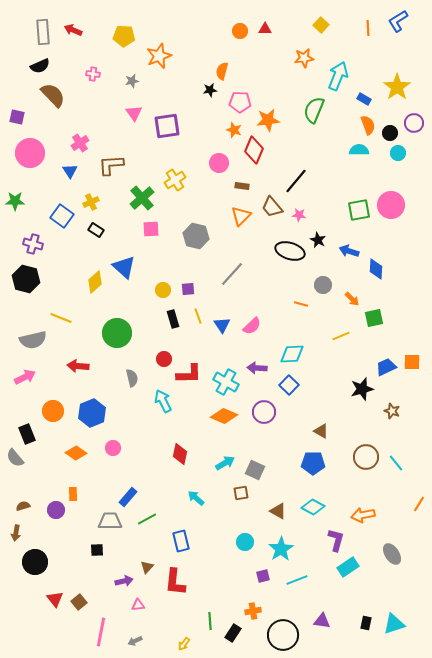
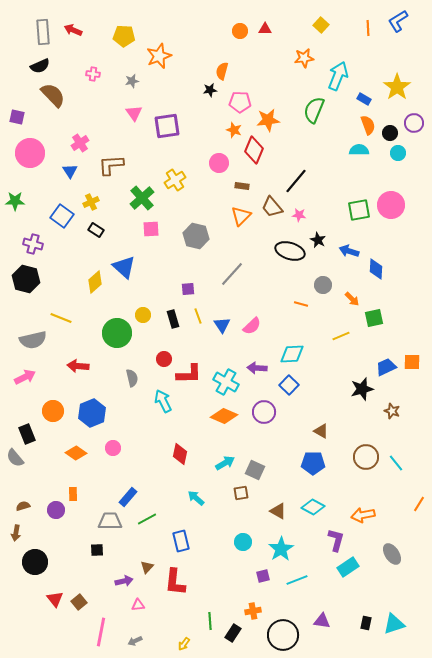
yellow circle at (163, 290): moved 20 px left, 25 px down
cyan circle at (245, 542): moved 2 px left
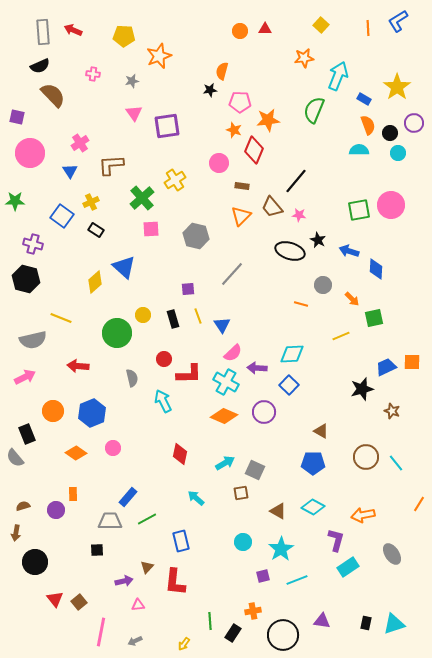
pink semicircle at (252, 326): moved 19 px left, 27 px down
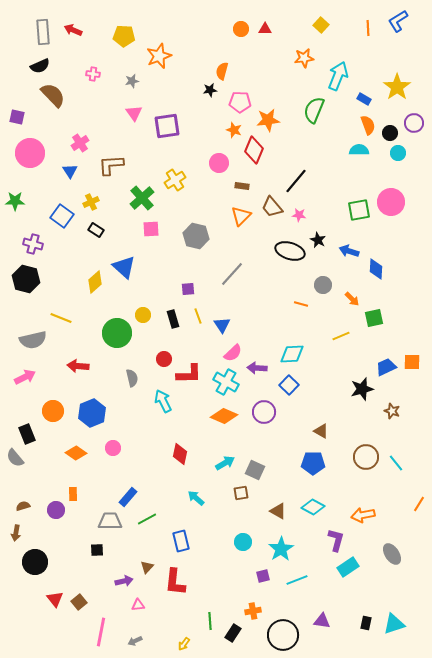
orange circle at (240, 31): moved 1 px right, 2 px up
pink circle at (391, 205): moved 3 px up
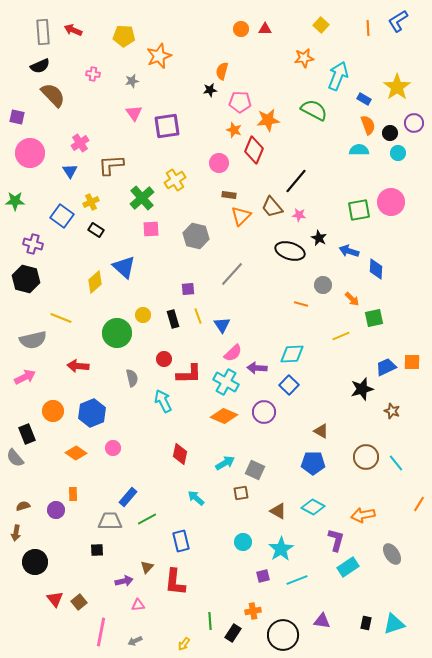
green semicircle at (314, 110): rotated 96 degrees clockwise
brown rectangle at (242, 186): moved 13 px left, 9 px down
black star at (318, 240): moved 1 px right, 2 px up
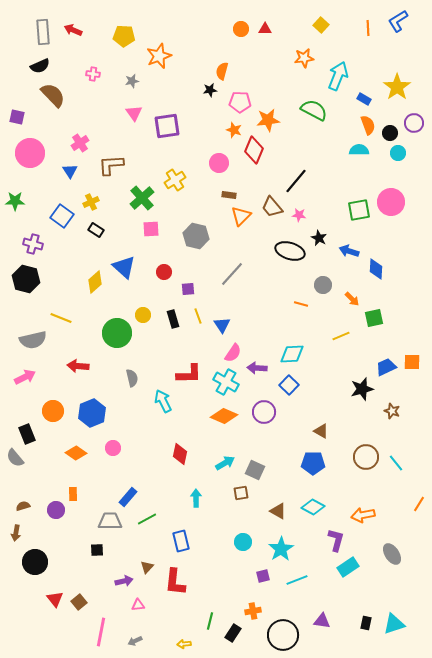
pink semicircle at (233, 353): rotated 12 degrees counterclockwise
red circle at (164, 359): moved 87 px up
cyan arrow at (196, 498): rotated 48 degrees clockwise
green line at (210, 621): rotated 18 degrees clockwise
yellow arrow at (184, 644): rotated 48 degrees clockwise
